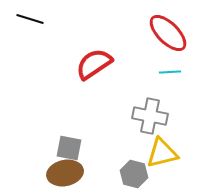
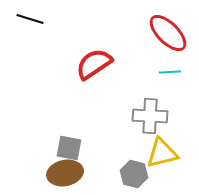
gray cross: rotated 8 degrees counterclockwise
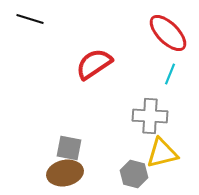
cyan line: moved 2 px down; rotated 65 degrees counterclockwise
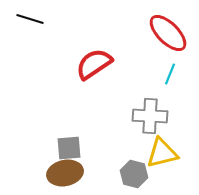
gray square: rotated 16 degrees counterclockwise
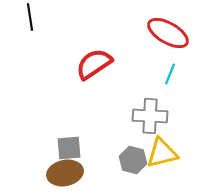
black line: moved 2 px up; rotated 64 degrees clockwise
red ellipse: rotated 15 degrees counterclockwise
gray hexagon: moved 1 px left, 14 px up
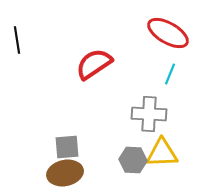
black line: moved 13 px left, 23 px down
gray cross: moved 1 px left, 2 px up
gray square: moved 2 px left, 1 px up
yellow triangle: rotated 12 degrees clockwise
gray hexagon: rotated 12 degrees counterclockwise
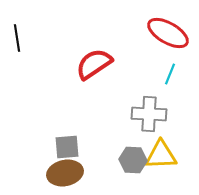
black line: moved 2 px up
yellow triangle: moved 1 px left, 2 px down
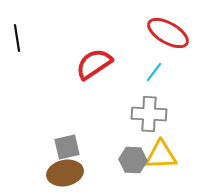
cyan line: moved 16 px left, 2 px up; rotated 15 degrees clockwise
gray square: rotated 8 degrees counterclockwise
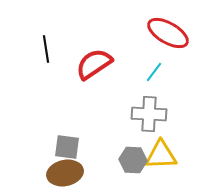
black line: moved 29 px right, 11 px down
gray square: rotated 20 degrees clockwise
